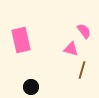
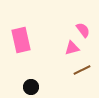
pink semicircle: moved 1 px left, 1 px up
pink triangle: moved 1 px right, 1 px up; rotated 28 degrees counterclockwise
brown line: rotated 48 degrees clockwise
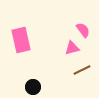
black circle: moved 2 px right
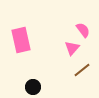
pink triangle: rotated 35 degrees counterclockwise
brown line: rotated 12 degrees counterclockwise
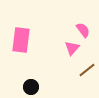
pink rectangle: rotated 20 degrees clockwise
brown line: moved 5 px right
black circle: moved 2 px left
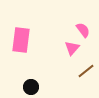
brown line: moved 1 px left, 1 px down
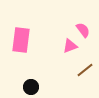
pink triangle: moved 2 px left, 2 px up; rotated 28 degrees clockwise
brown line: moved 1 px left, 1 px up
